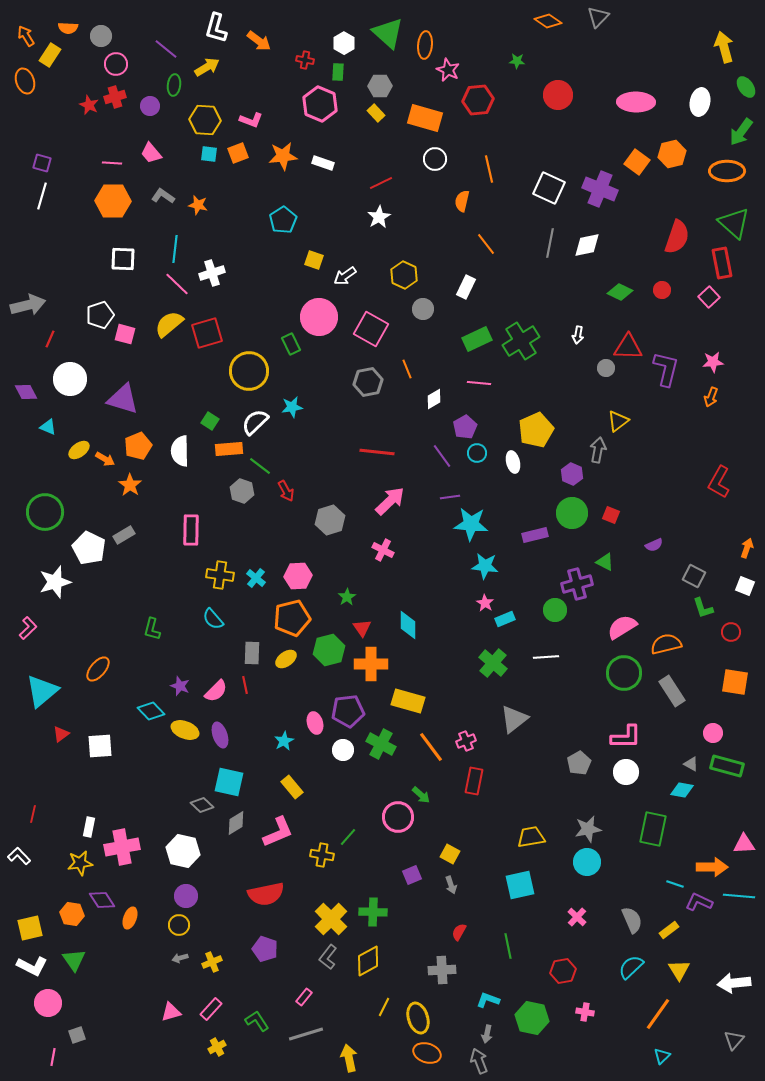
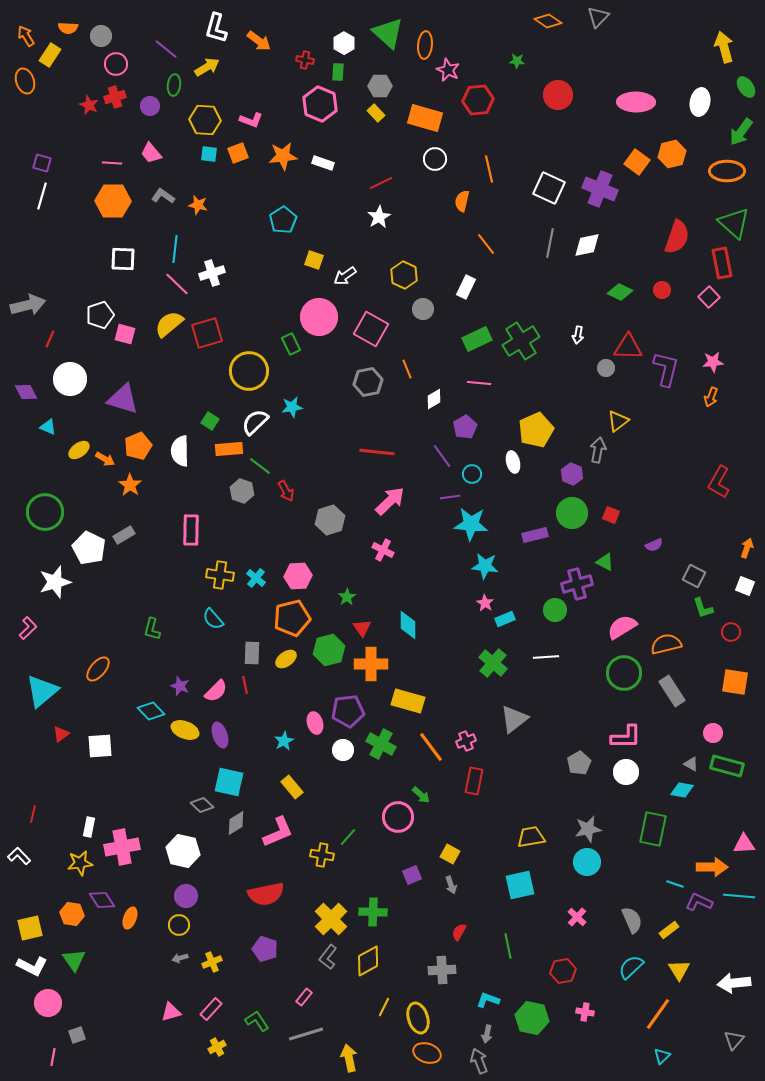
cyan circle at (477, 453): moved 5 px left, 21 px down
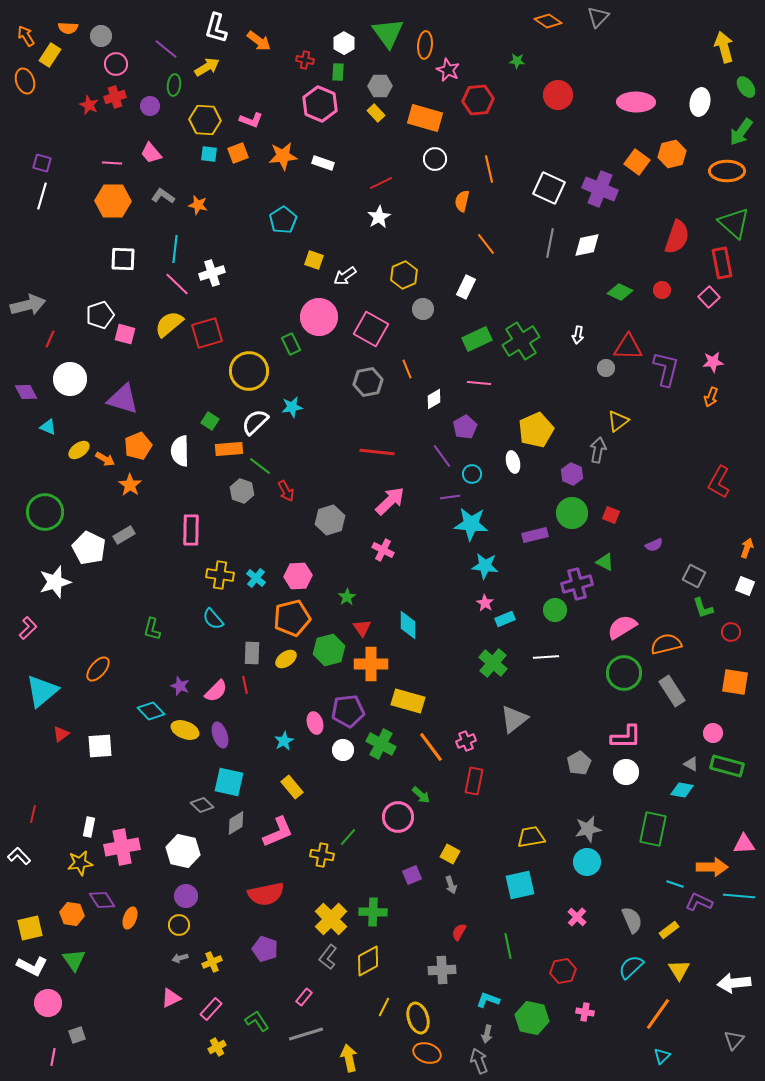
green triangle at (388, 33): rotated 12 degrees clockwise
yellow hexagon at (404, 275): rotated 12 degrees clockwise
pink triangle at (171, 1012): moved 14 px up; rotated 10 degrees counterclockwise
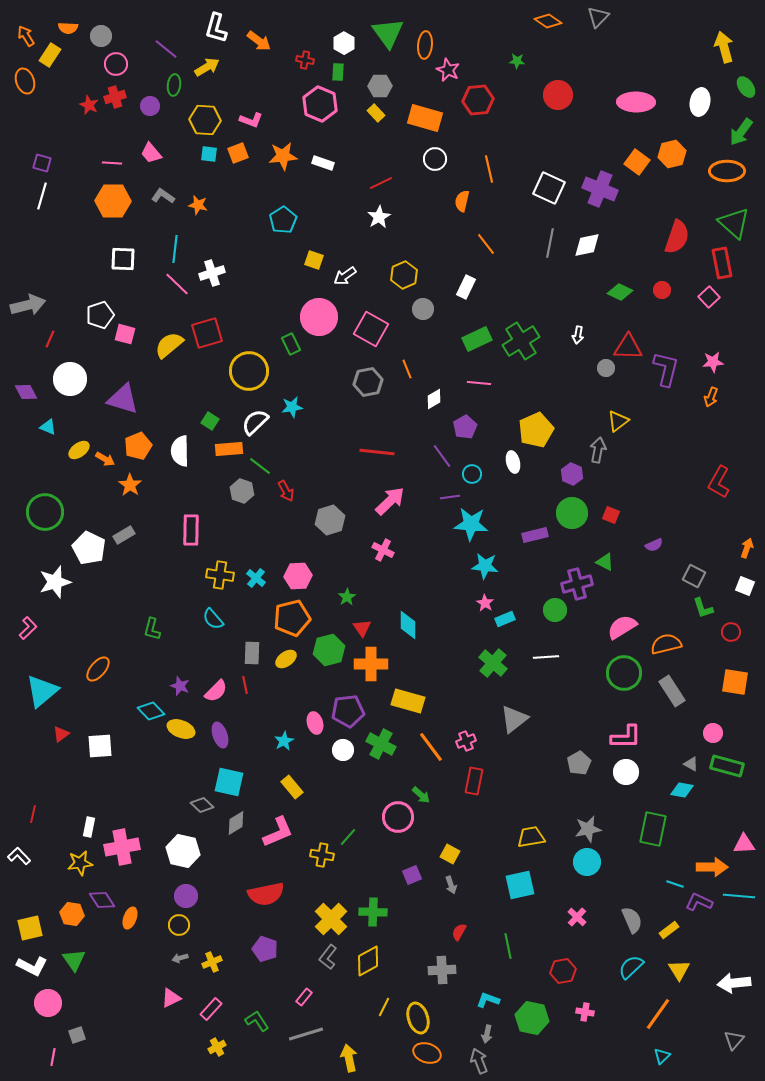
yellow semicircle at (169, 324): moved 21 px down
yellow ellipse at (185, 730): moved 4 px left, 1 px up
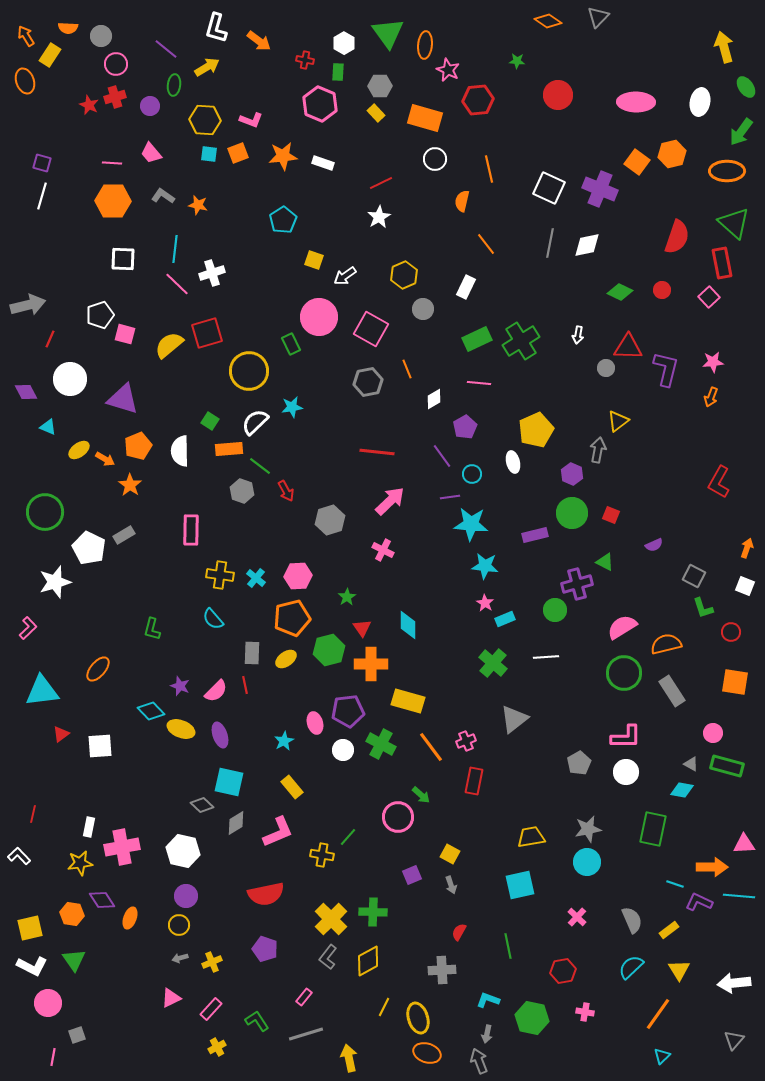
cyan triangle at (42, 691): rotated 33 degrees clockwise
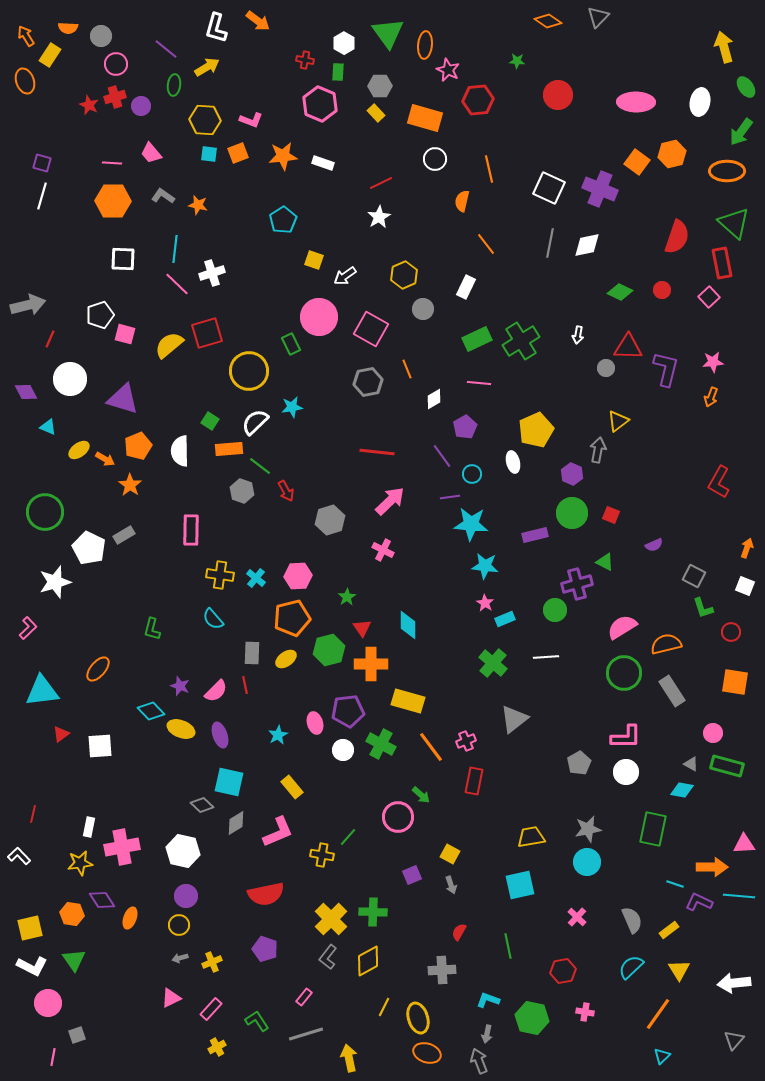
orange arrow at (259, 41): moved 1 px left, 20 px up
purple circle at (150, 106): moved 9 px left
cyan star at (284, 741): moved 6 px left, 6 px up
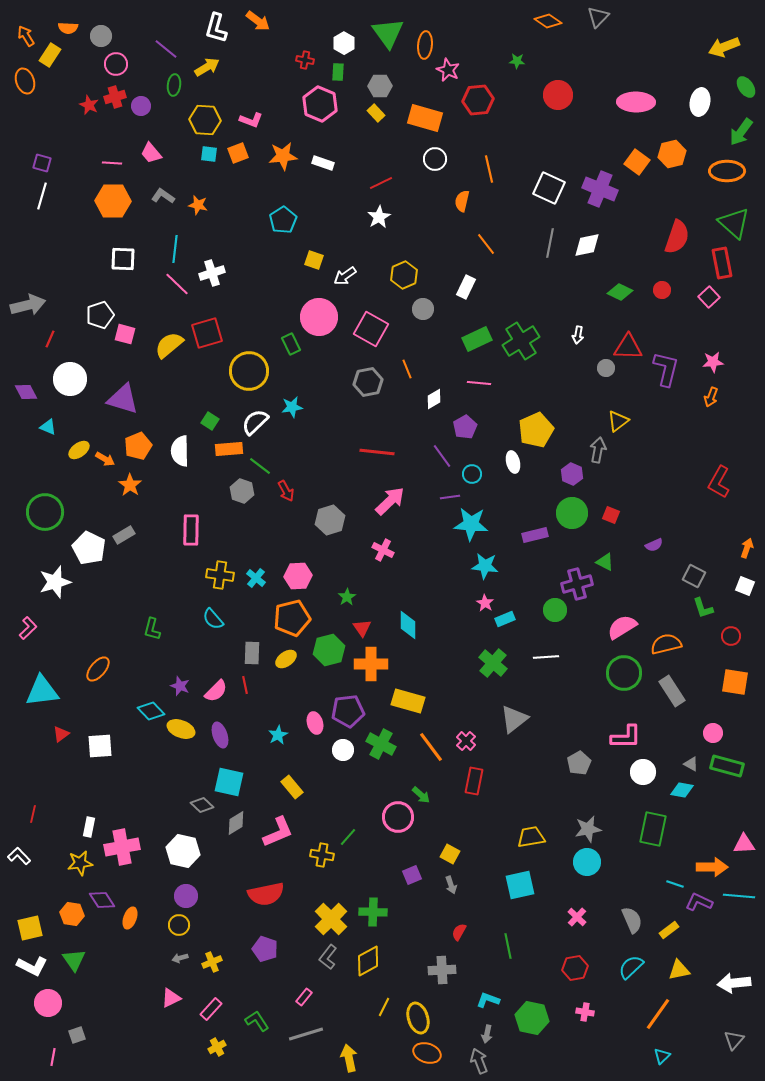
yellow arrow at (724, 47): rotated 96 degrees counterclockwise
red circle at (731, 632): moved 4 px down
pink cross at (466, 741): rotated 24 degrees counterclockwise
white circle at (626, 772): moved 17 px right
yellow triangle at (679, 970): rotated 50 degrees clockwise
red hexagon at (563, 971): moved 12 px right, 3 px up
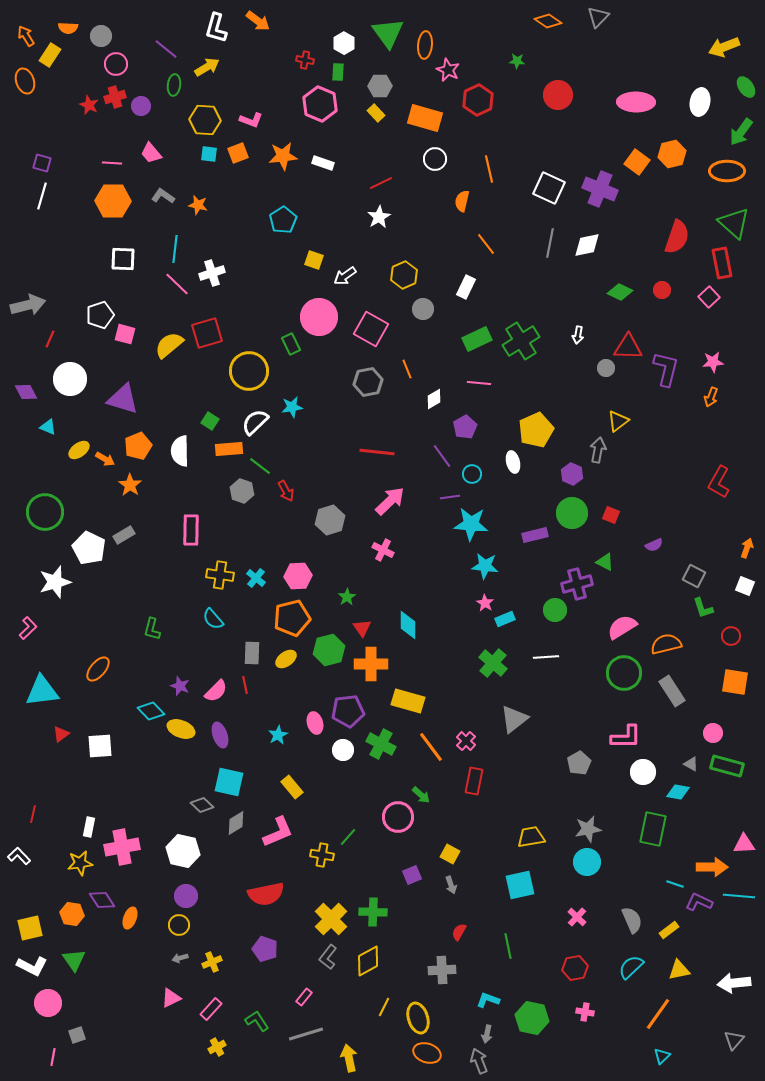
red hexagon at (478, 100): rotated 20 degrees counterclockwise
cyan diamond at (682, 790): moved 4 px left, 2 px down
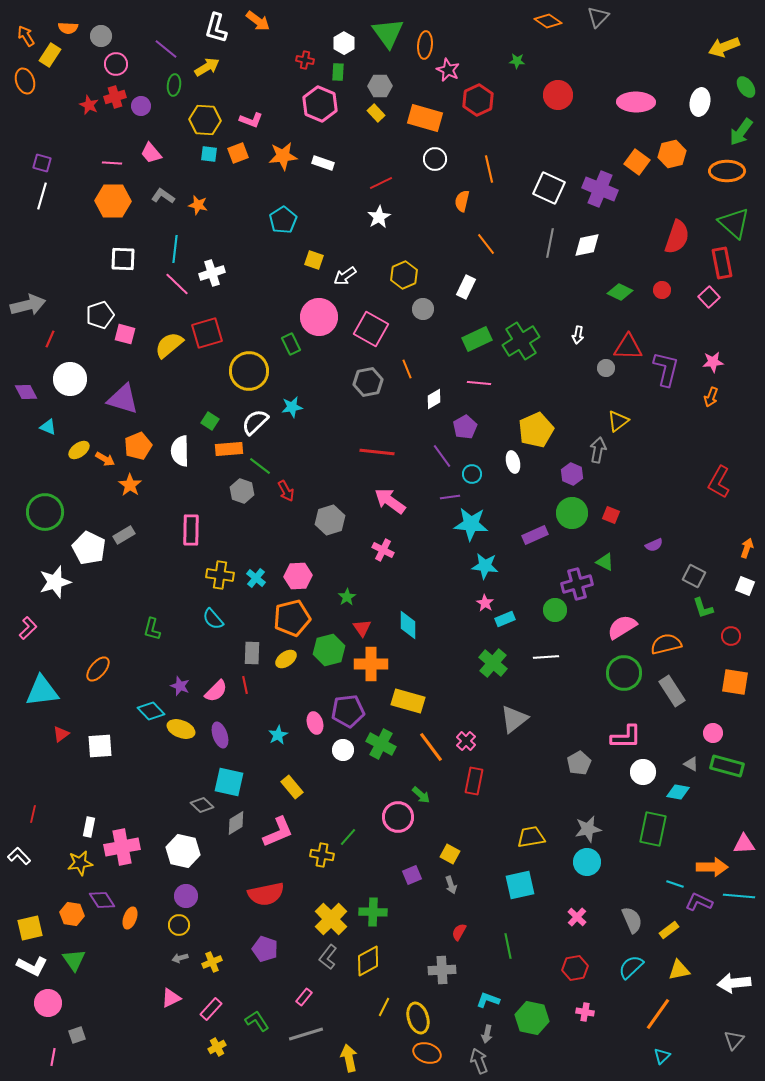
pink arrow at (390, 501): rotated 100 degrees counterclockwise
purple rectangle at (535, 535): rotated 10 degrees counterclockwise
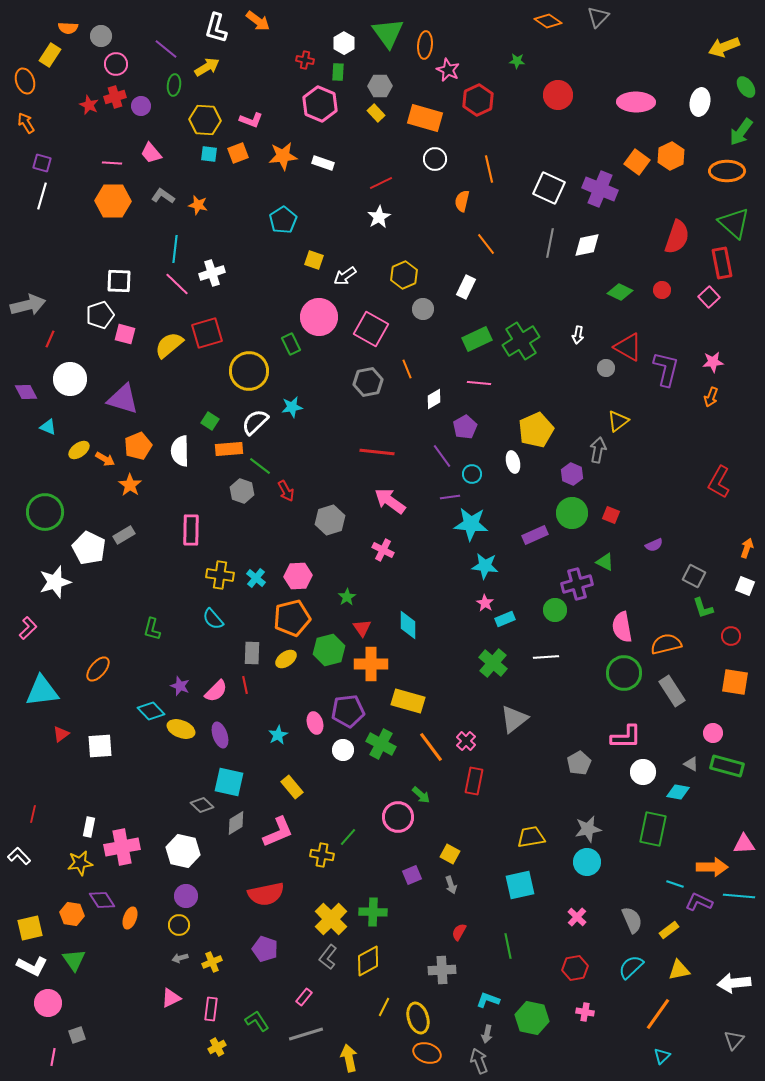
orange arrow at (26, 36): moved 87 px down
orange hexagon at (672, 154): moved 1 px left, 2 px down; rotated 12 degrees counterclockwise
white square at (123, 259): moved 4 px left, 22 px down
red triangle at (628, 347): rotated 28 degrees clockwise
pink semicircle at (622, 627): rotated 68 degrees counterclockwise
pink rectangle at (211, 1009): rotated 35 degrees counterclockwise
